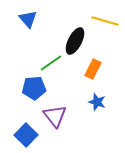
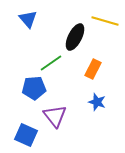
black ellipse: moved 4 px up
blue square: rotated 20 degrees counterclockwise
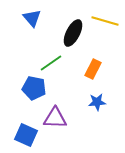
blue triangle: moved 4 px right, 1 px up
black ellipse: moved 2 px left, 4 px up
blue pentagon: rotated 15 degrees clockwise
blue star: rotated 24 degrees counterclockwise
purple triangle: moved 2 px down; rotated 50 degrees counterclockwise
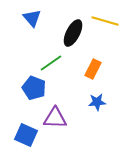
blue pentagon: rotated 10 degrees clockwise
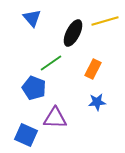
yellow line: rotated 32 degrees counterclockwise
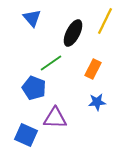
yellow line: rotated 48 degrees counterclockwise
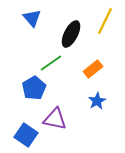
black ellipse: moved 2 px left, 1 px down
orange rectangle: rotated 24 degrees clockwise
blue pentagon: rotated 20 degrees clockwise
blue star: moved 1 px up; rotated 24 degrees counterclockwise
purple triangle: moved 1 px down; rotated 10 degrees clockwise
blue square: rotated 10 degrees clockwise
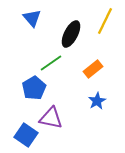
purple triangle: moved 4 px left, 1 px up
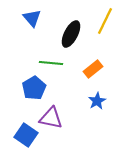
green line: rotated 40 degrees clockwise
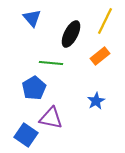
orange rectangle: moved 7 px right, 13 px up
blue star: moved 1 px left
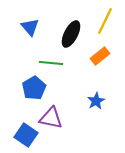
blue triangle: moved 2 px left, 9 px down
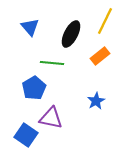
green line: moved 1 px right
